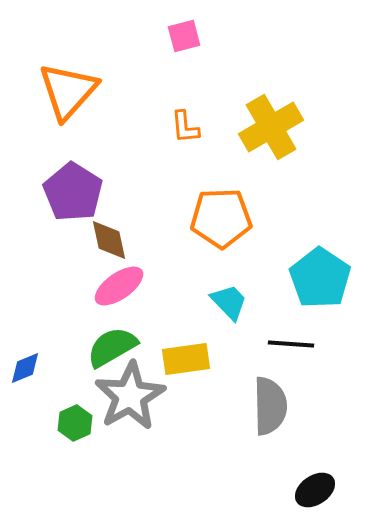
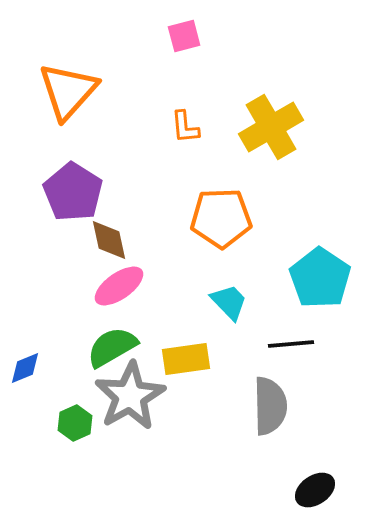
black line: rotated 9 degrees counterclockwise
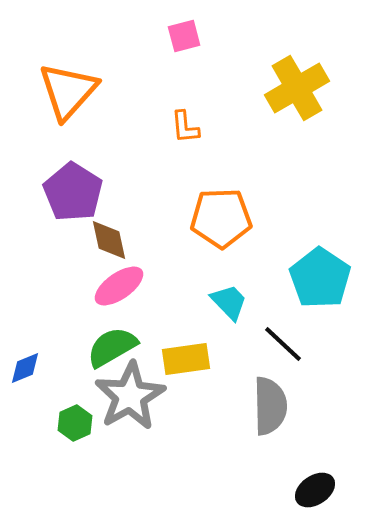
yellow cross: moved 26 px right, 39 px up
black line: moved 8 px left; rotated 48 degrees clockwise
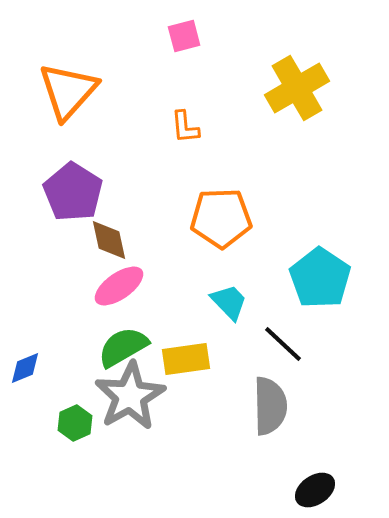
green semicircle: moved 11 px right
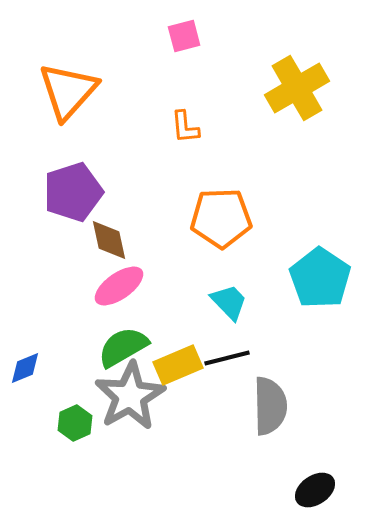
purple pentagon: rotated 22 degrees clockwise
black line: moved 56 px left, 14 px down; rotated 57 degrees counterclockwise
yellow rectangle: moved 8 px left, 6 px down; rotated 15 degrees counterclockwise
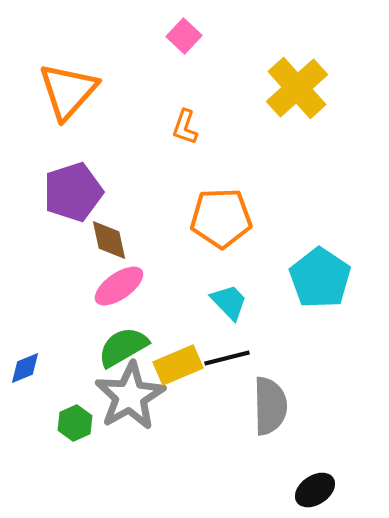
pink square: rotated 32 degrees counterclockwise
yellow cross: rotated 12 degrees counterclockwise
orange L-shape: rotated 24 degrees clockwise
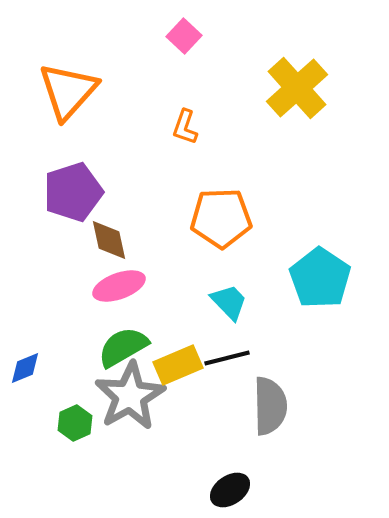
pink ellipse: rotated 15 degrees clockwise
black ellipse: moved 85 px left
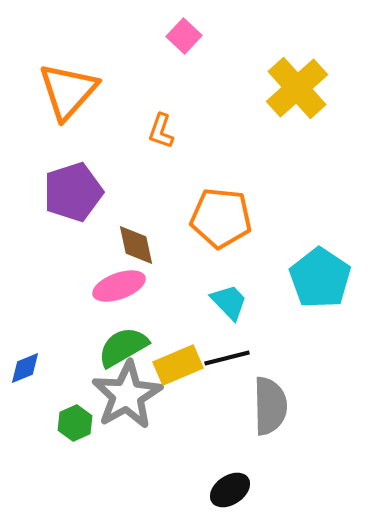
orange L-shape: moved 24 px left, 4 px down
orange pentagon: rotated 8 degrees clockwise
brown diamond: moved 27 px right, 5 px down
gray star: moved 3 px left, 1 px up
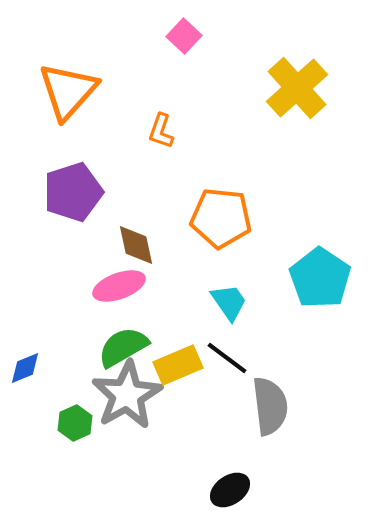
cyan trapezoid: rotated 9 degrees clockwise
black line: rotated 51 degrees clockwise
gray semicircle: rotated 6 degrees counterclockwise
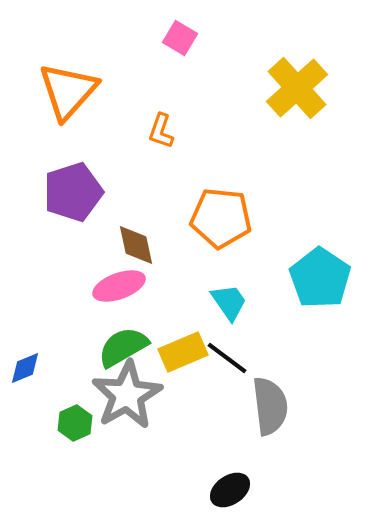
pink square: moved 4 px left, 2 px down; rotated 12 degrees counterclockwise
yellow rectangle: moved 5 px right, 13 px up
